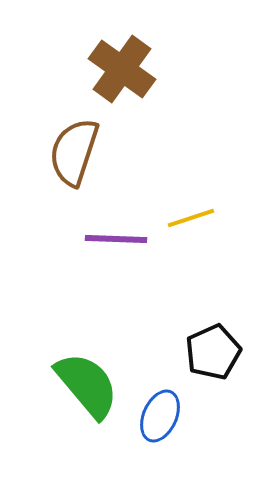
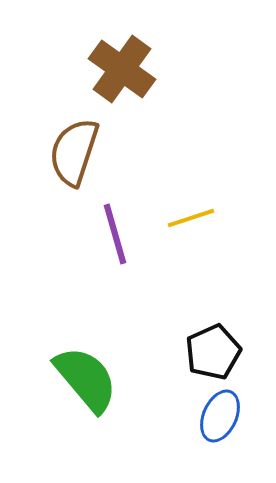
purple line: moved 1 px left, 5 px up; rotated 72 degrees clockwise
green semicircle: moved 1 px left, 6 px up
blue ellipse: moved 60 px right
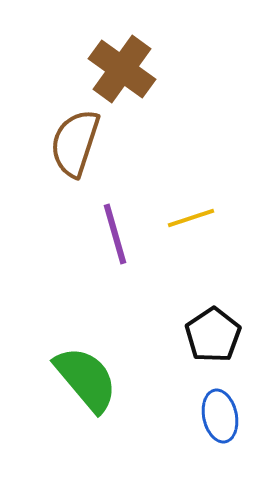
brown semicircle: moved 1 px right, 9 px up
black pentagon: moved 17 px up; rotated 10 degrees counterclockwise
blue ellipse: rotated 36 degrees counterclockwise
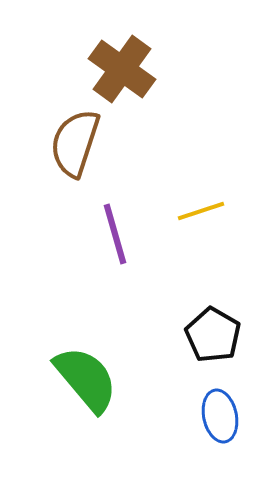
yellow line: moved 10 px right, 7 px up
black pentagon: rotated 8 degrees counterclockwise
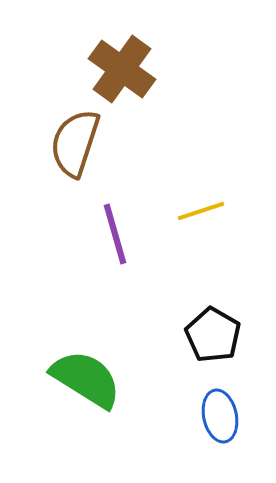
green semicircle: rotated 18 degrees counterclockwise
